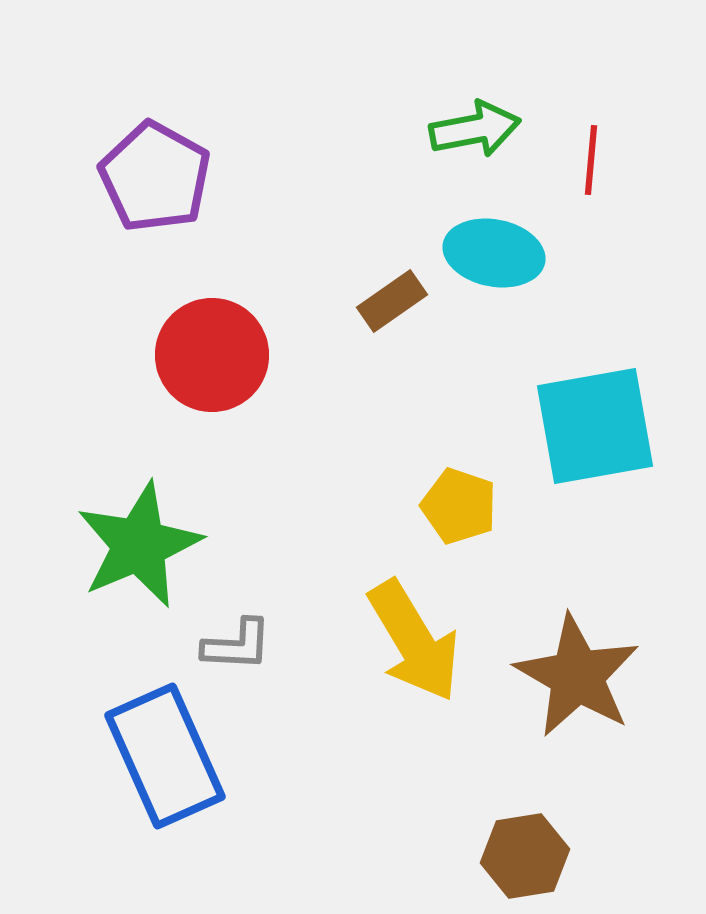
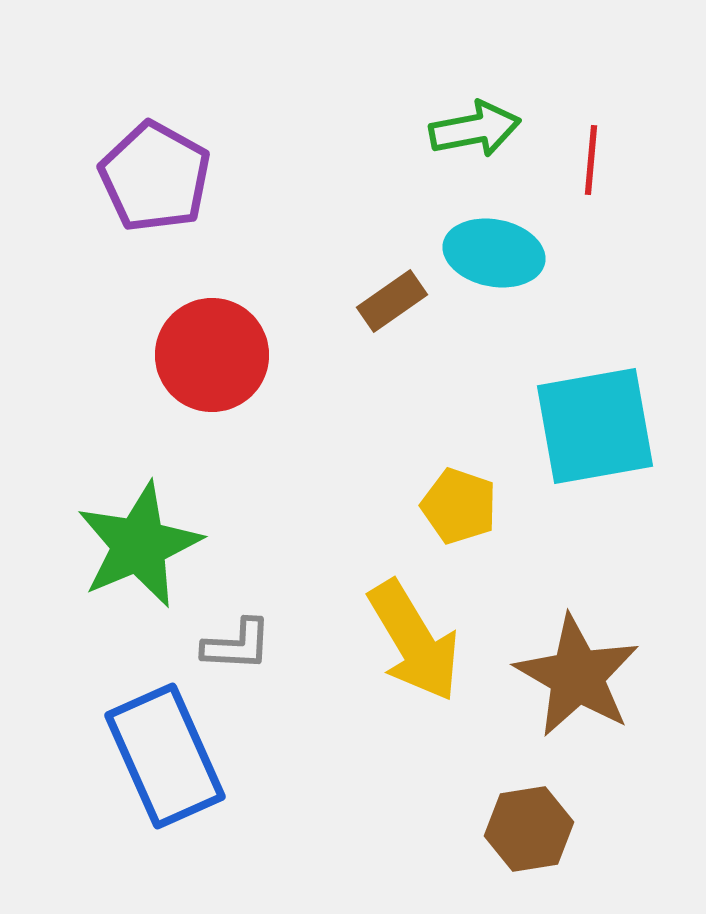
brown hexagon: moved 4 px right, 27 px up
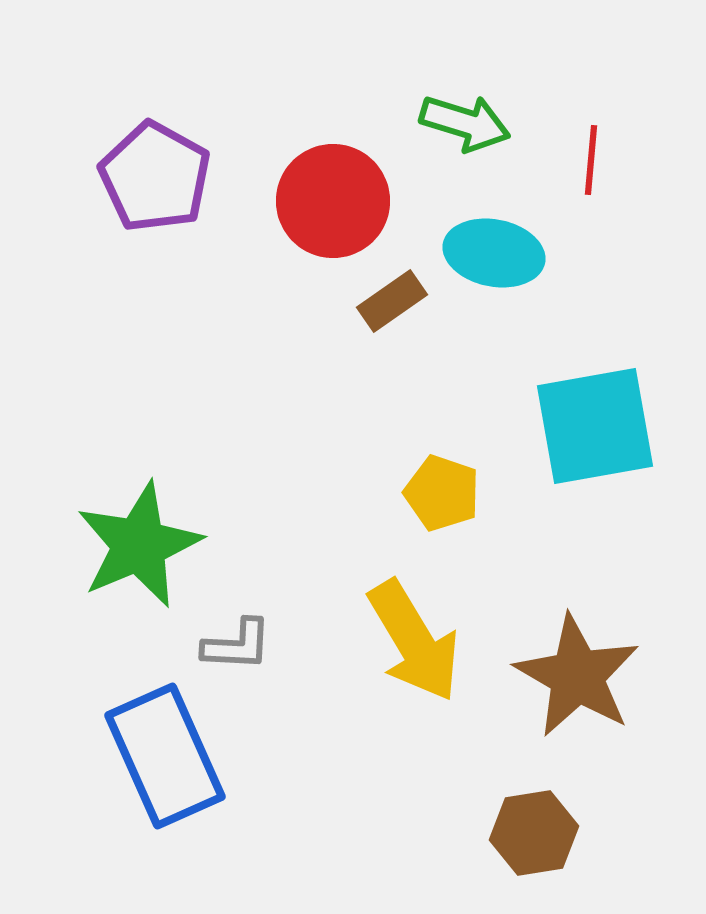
green arrow: moved 10 px left, 6 px up; rotated 28 degrees clockwise
red circle: moved 121 px right, 154 px up
yellow pentagon: moved 17 px left, 13 px up
brown hexagon: moved 5 px right, 4 px down
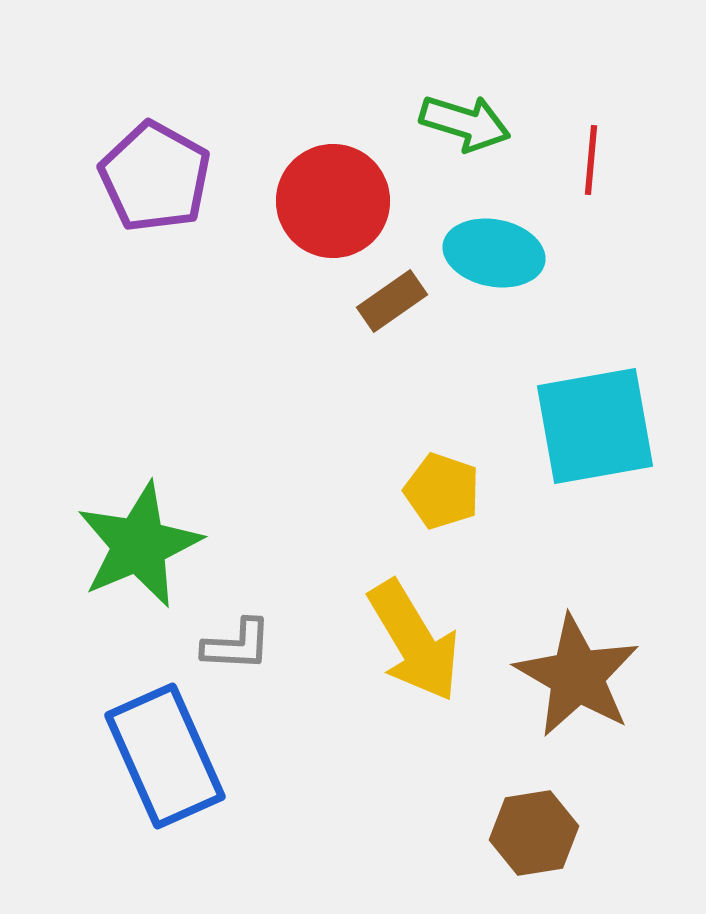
yellow pentagon: moved 2 px up
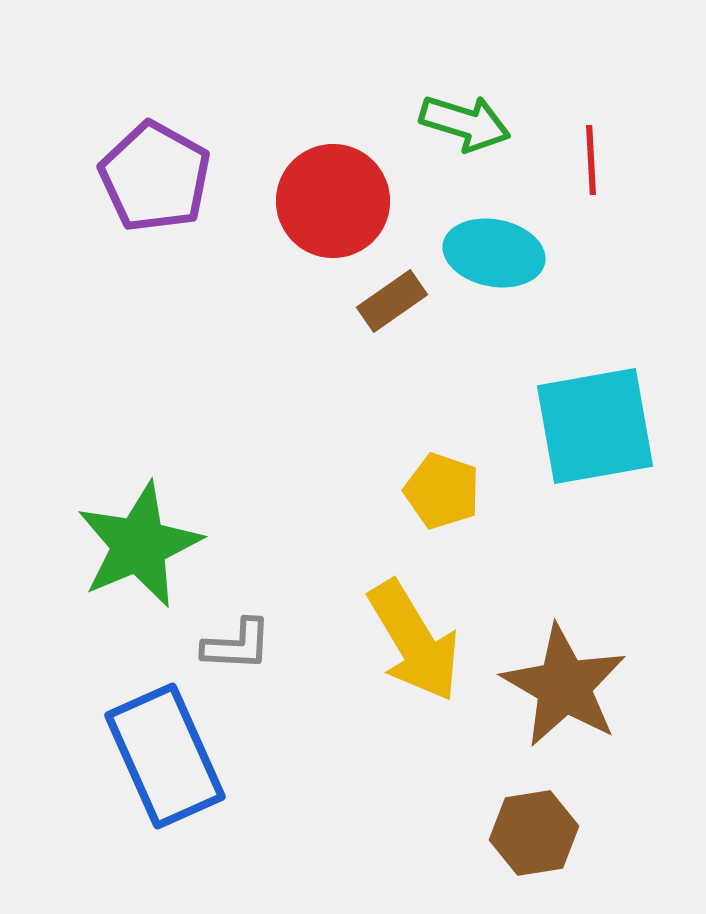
red line: rotated 8 degrees counterclockwise
brown star: moved 13 px left, 10 px down
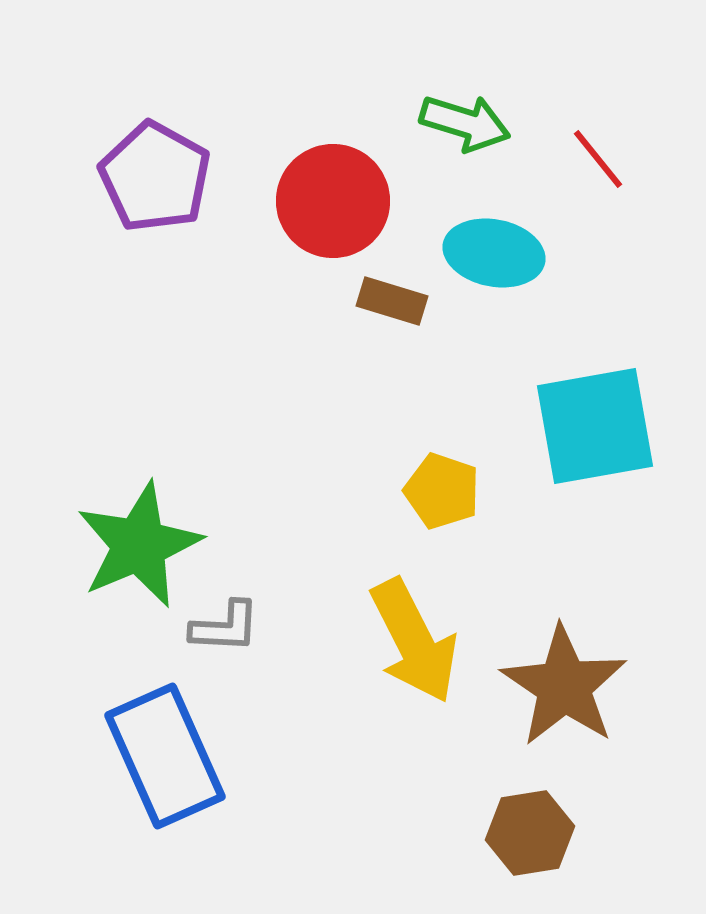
red line: moved 7 px right, 1 px up; rotated 36 degrees counterclockwise
brown rectangle: rotated 52 degrees clockwise
yellow arrow: rotated 4 degrees clockwise
gray L-shape: moved 12 px left, 18 px up
brown star: rotated 4 degrees clockwise
brown hexagon: moved 4 px left
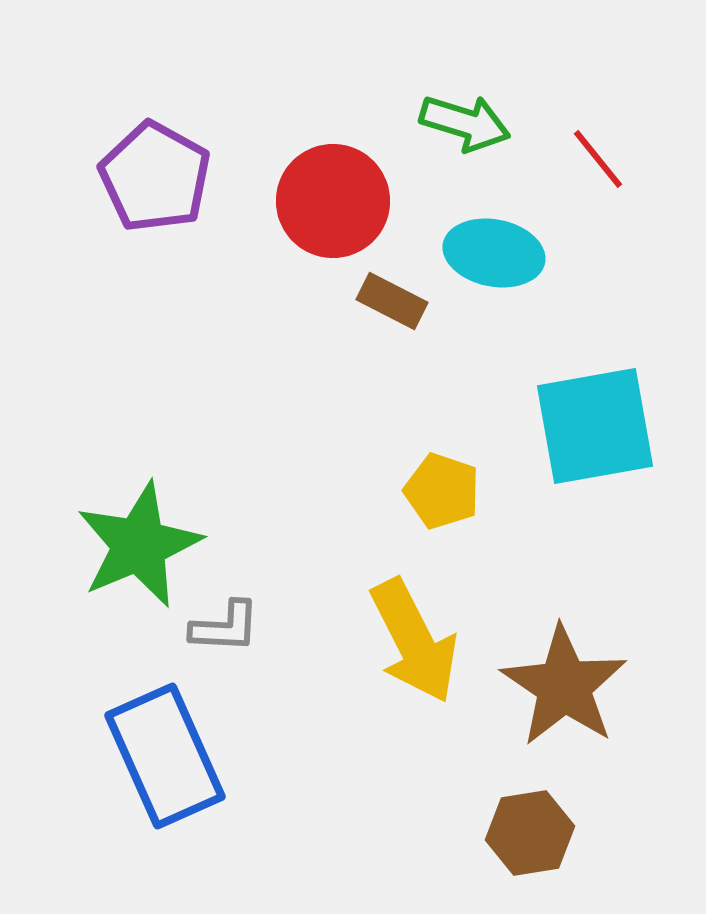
brown rectangle: rotated 10 degrees clockwise
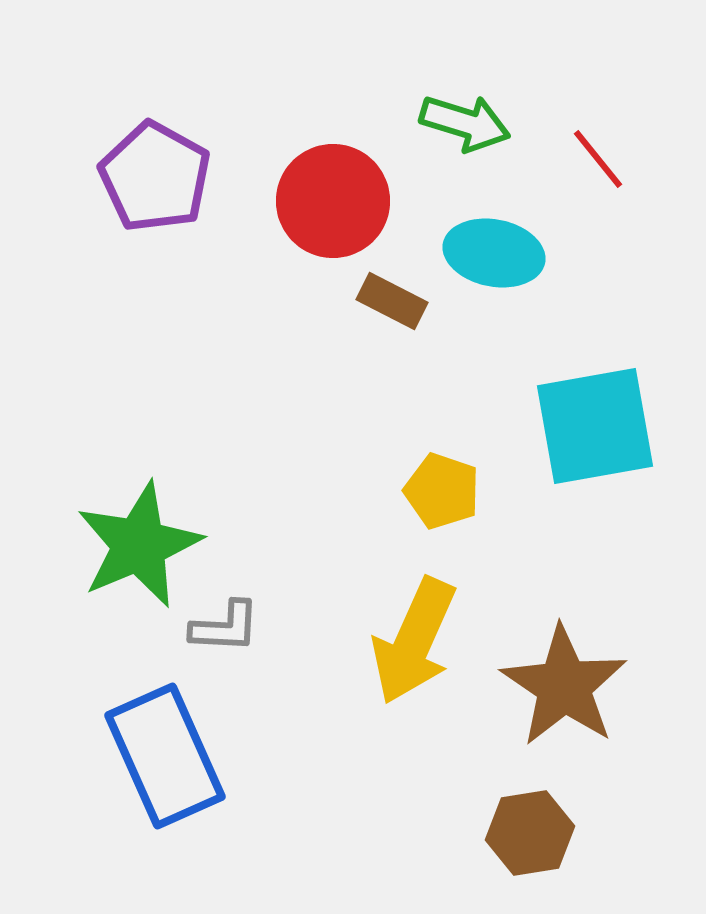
yellow arrow: rotated 51 degrees clockwise
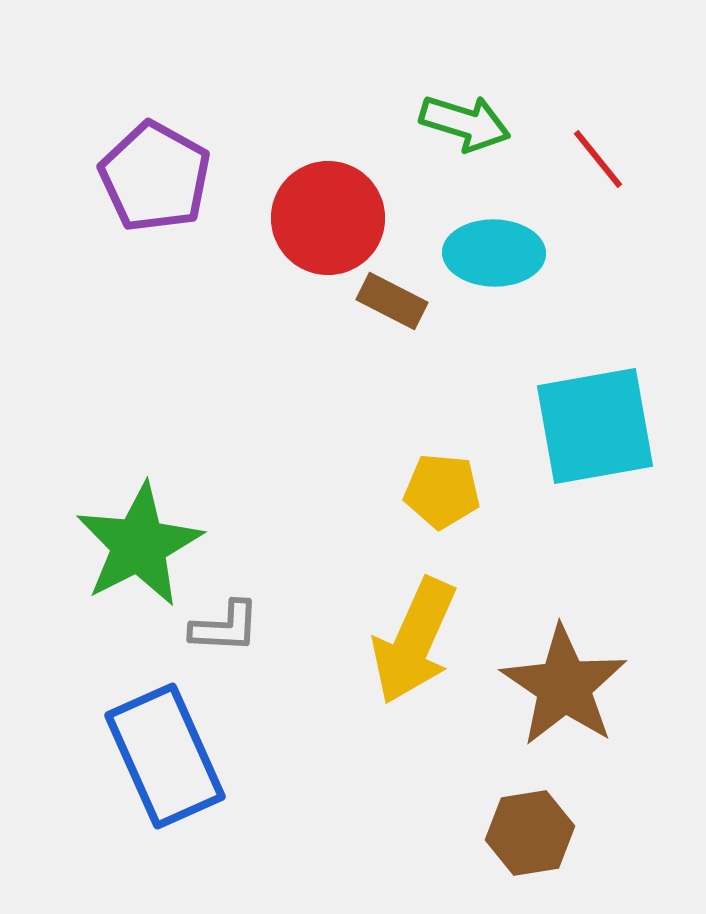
red circle: moved 5 px left, 17 px down
cyan ellipse: rotated 10 degrees counterclockwise
yellow pentagon: rotated 14 degrees counterclockwise
green star: rotated 4 degrees counterclockwise
